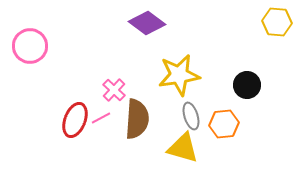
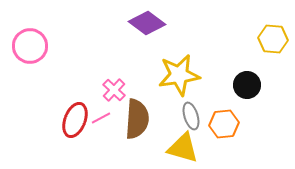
yellow hexagon: moved 4 px left, 17 px down
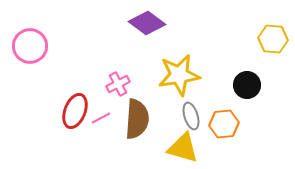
pink cross: moved 4 px right, 6 px up; rotated 20 degrees clockwise
red ellipse: moved 9 px up
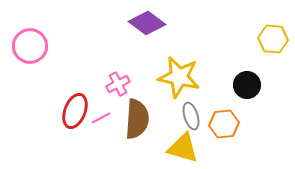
yellow star: moved 2 px down; rotated 21 degrees clockwise
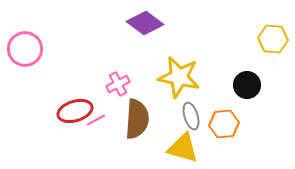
purple diamond: moved 2 px left
pink circle: moved 5 px left, 3 px down
red ellipse: rotated 52 degrees clockwise
pink line: moved 5 px left, 2 px down
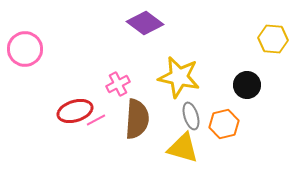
orange hexagon: rotated 8 degrees counterclockwise
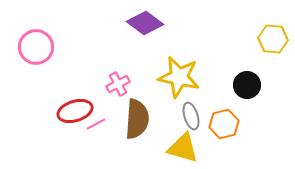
pink circle: moved 11 px right, 2 px up
pink line: moved 4 px down
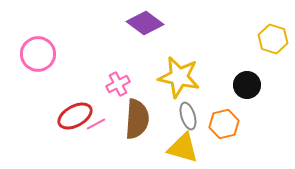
yellow hexagon: rotated 12 degrees clockwise
pink circle: moved 2 px right, 7 px down
red ellipse: moved 5 px down; rotated 12 degrees counterclockwise
gray ellipse: moved 3 px left
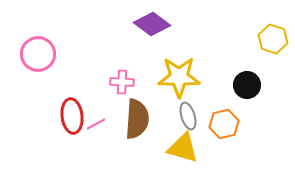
purple diamond: moved 7 px right, 1 px down
yellow star: rotated 12 degrees counterclockwise
pink cross: moved 4 px right, 2 px up; rotated 30 degrees clockwise
red ellipse: moved 3 px left; rotated 68 degrees counterclockwise
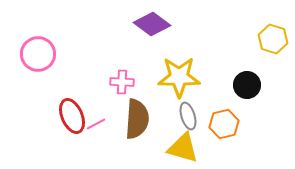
red ellipse: rotated 16 degrees counterclockwise
